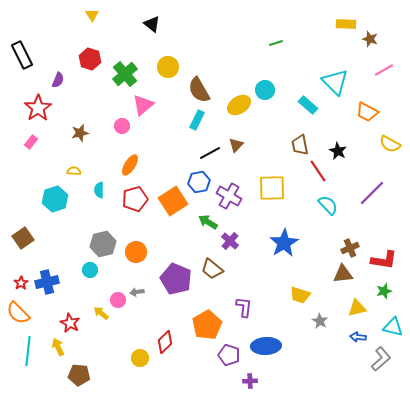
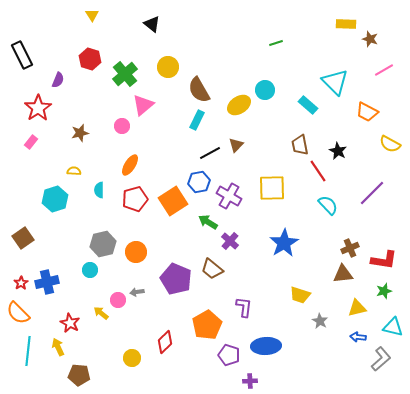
yellow circle at (140, 358): moved 8 px left
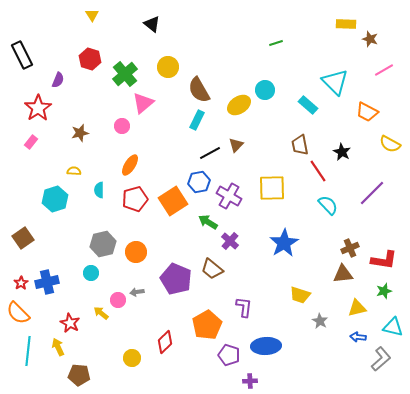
pink triangle at (143, 105): moved 2 px up
black star at (338, 151): moved 4 px right, 1 px down
cyan circle at (90, 270): moved 1 px right, 3 px down
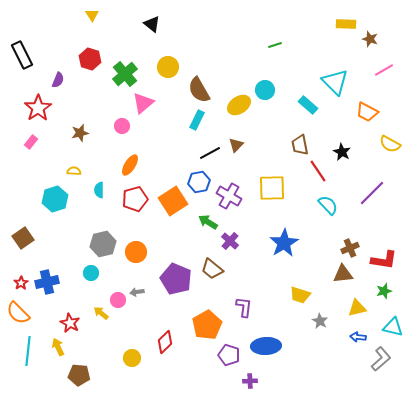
green line at (276, 43): moved 1 px left, 2 px down
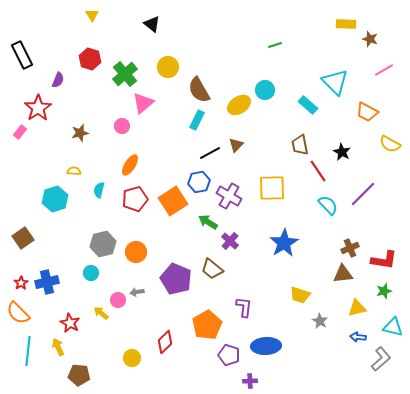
pink rectangle at (31, 142): moved 11 px left, 10 px up
cyan semicircle at (99, 190): rotated 14 degrees clockwise
purple line at (372, 193): moved 9 px left, 1 px down
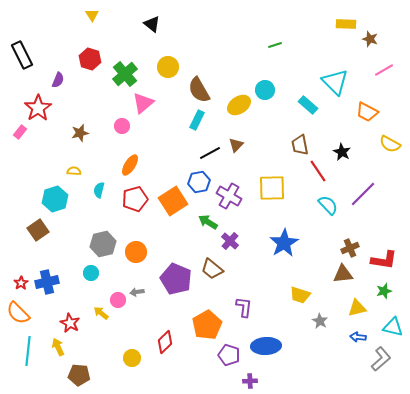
brown square at (23, 238): moved 15 px right, 8 px up
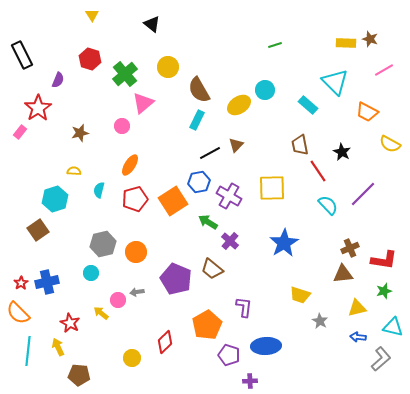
yellow rectangle at (346, 24): moved 19 px down
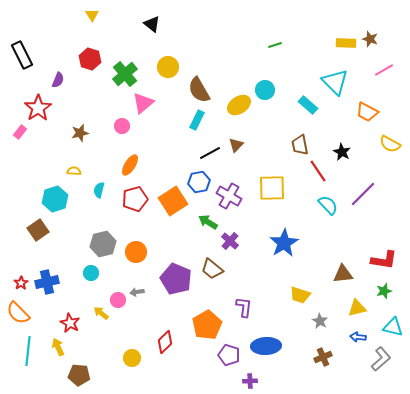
brown cross at (350, 248): moved 27 px left, 109 px down
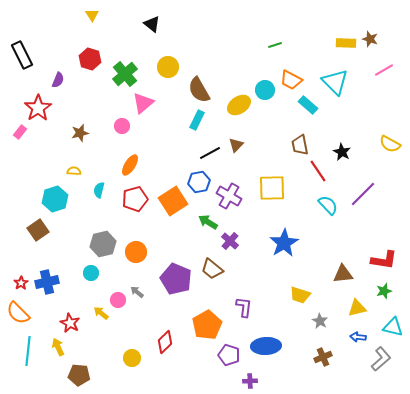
orange trapezoid at (367, 112): moved 76 px left, 32 px up
gray arrow at (137, 292): rotated 48 degrees clockwise
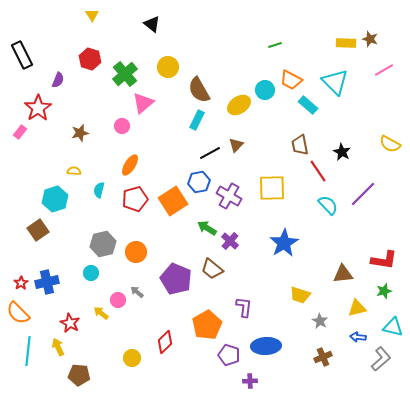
green arrow at (208, 222): moved 1 px left, 6 px down
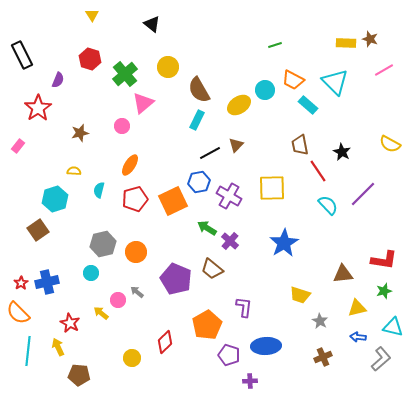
orange trapezoid at (291, 80): moved 2 px right
pink rectangle at (20, 132): moved 2 px left, 14 px down
orange square at (173, 201): rotated 8 degrees clockwise
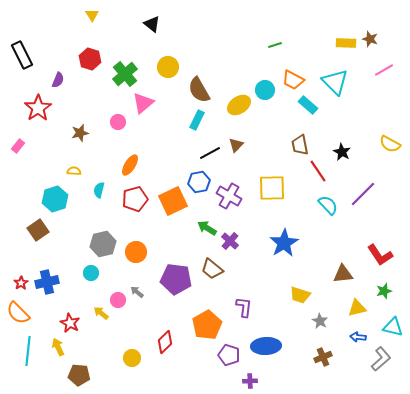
pink circle at (122, 126): moved 4 px left, 4 px up
red L-shape at (384, 260): moved 4 px left, 5 px up; rotated 48 degrees clockwise
purple pentagon at (176, 279): rotated 16 degrees counterclockwise
